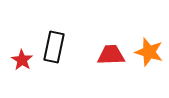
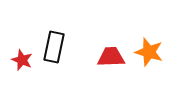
red trapezoid: moved 2 px down
red star: rotated 10 degrees counterclockwise
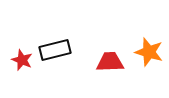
black rectangle: moved 1 px right, 3 px down; rotated 64 degrees clockwise
red trapezoid: moved 1 px left, 5 px down
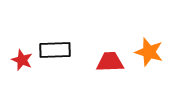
black rectangle: rotated 12 degrees clockwise
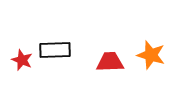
orange star: moved 2 px right, 3 px down
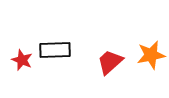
orange star: rotated 28 degrees counterclockwise
red trapezoid: rotated 40 degrees counterclockwise
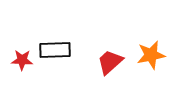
red star: rotated 20 degrees counterclockwise
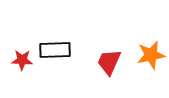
red trapezoid: moved 1 px left; rotated 24 degrees counterclockwise
